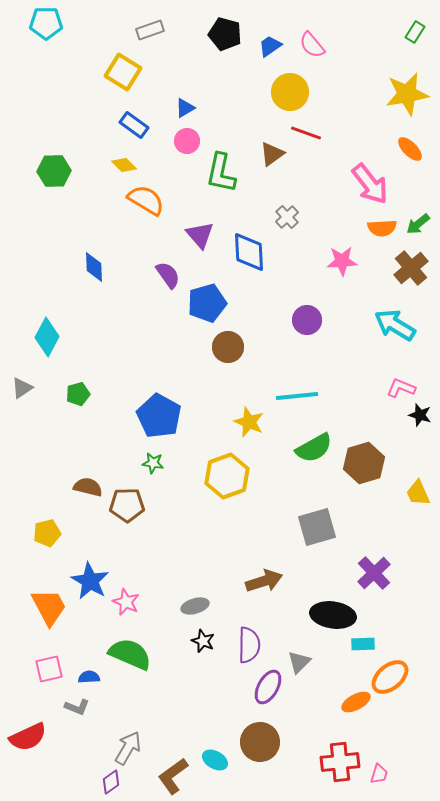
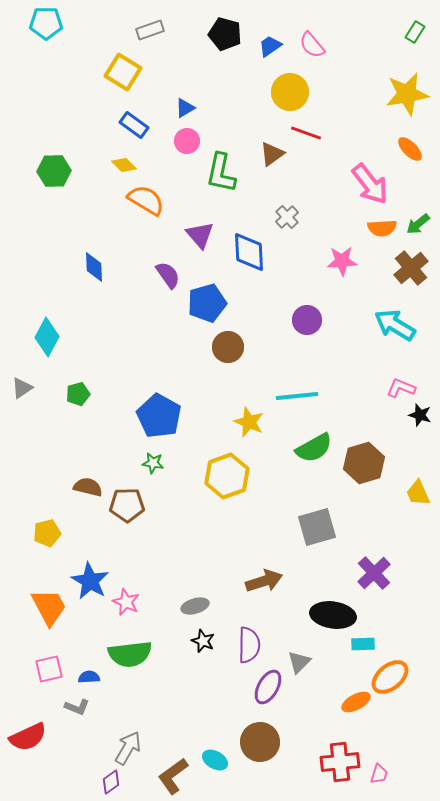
green semicircle at (130, 654): rotated 150 degrees clockwise
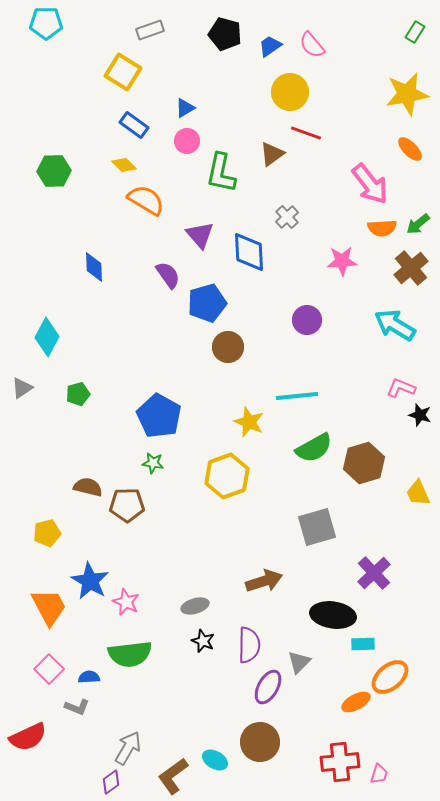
pink square at (49, 669): rotated 32 degrees counterclockwise
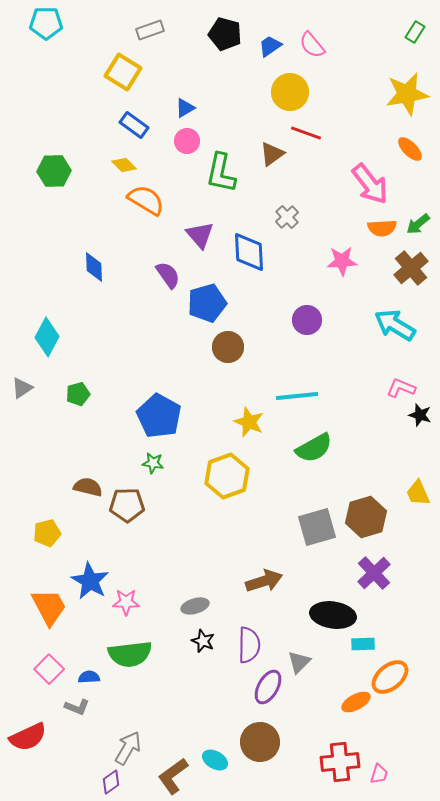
brown hexagon at (364, 463): moved 2 px right, 54 px down
pink star at (126, 602): rotated 24 degrees counterclockwise
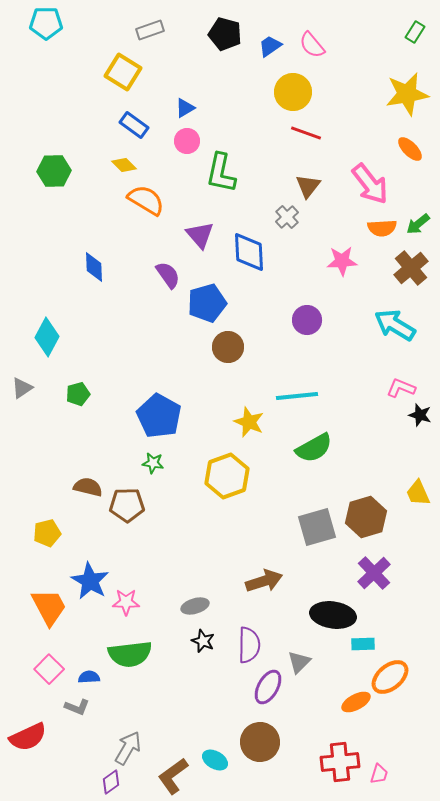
yellow circle at (290, 92): moved 3 px right
brown triangle at (272, 154): moved 36 px right, 32 px down; rotated 16 degrees counterclockwise
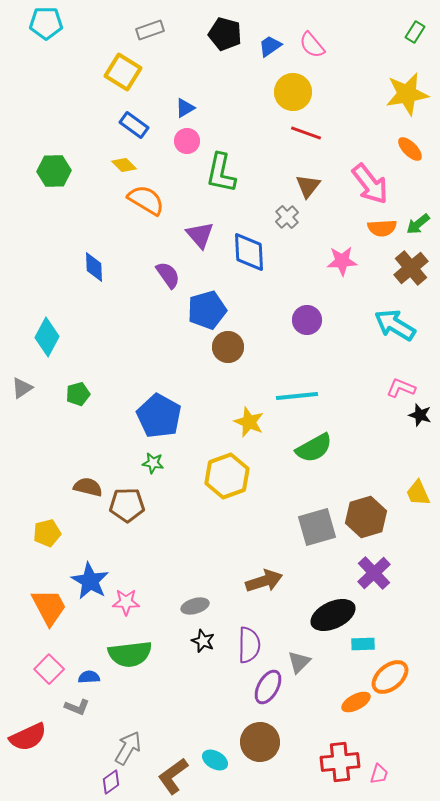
blue pentagon at (207, 303): moved 7 px down
black ellipse at (333, 615): rotated 33 degrees counterclockwise
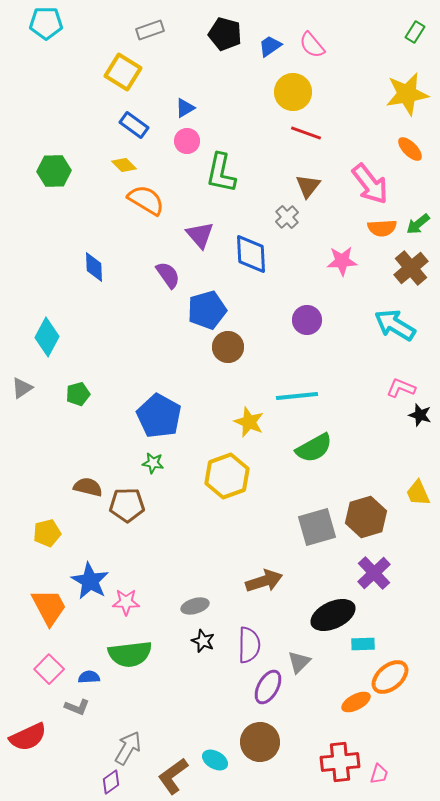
blue diamond at (249, 252): moved 2 px right, 2 px down
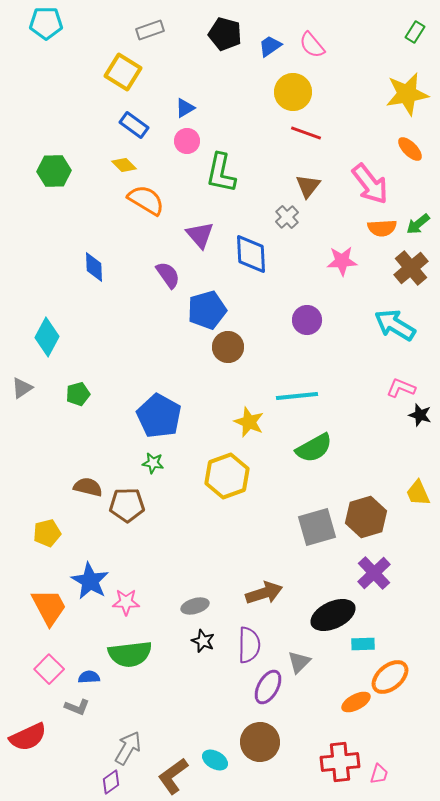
brown arrow at (264, 581): moved 12 px down
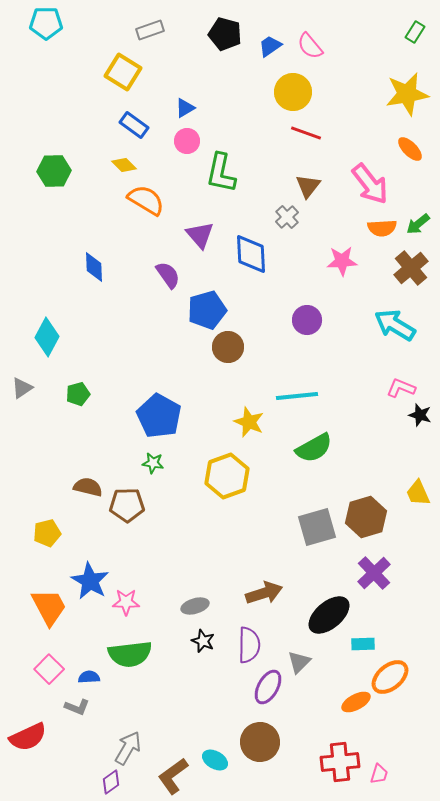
pink semicircle at (312, 45): moved 2 px left, 1 px down
black ellipse at (333, 615): moved 4 px left; rotated 15 degrees counterclockwise
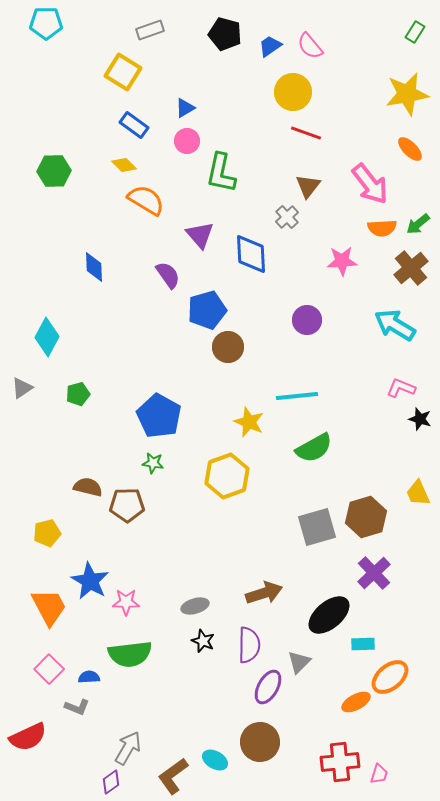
black star at (420, 415): moved 4 px down
